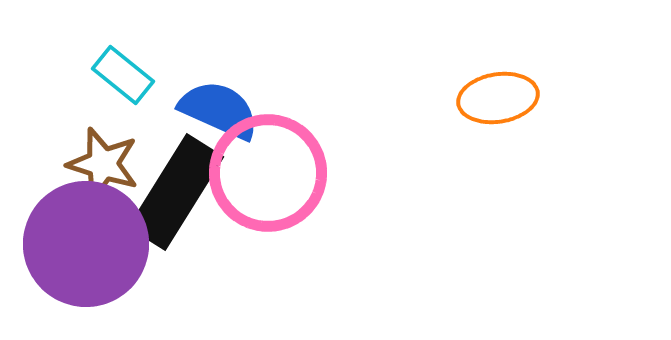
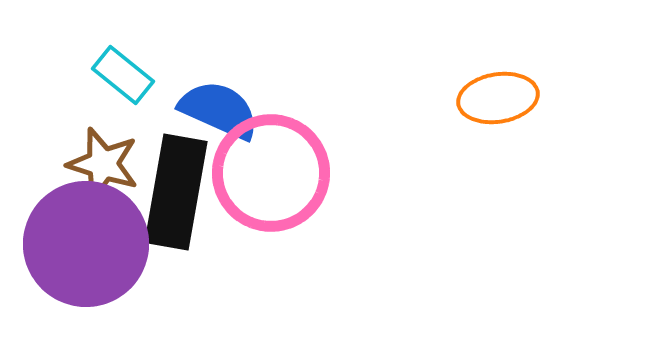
pink circle: moved 3 px right
black rectangle: rotated 22 degrees counterclockwise
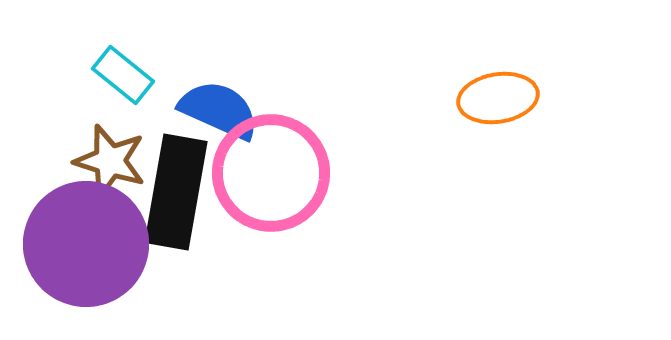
brown star: moved 7 px right, 3 px up
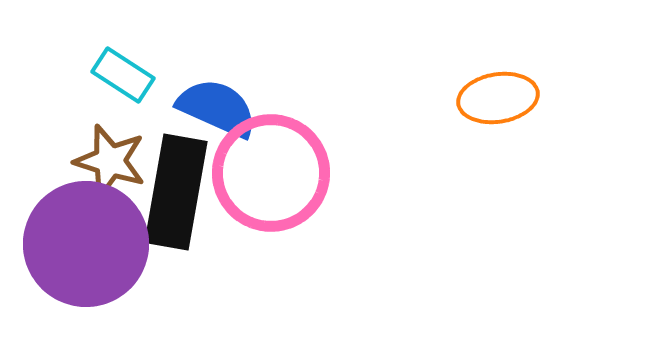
cyan rectangle: rotated 6 degrees counterclockwise
blue semicircle: moved 2 px left, 2 px up
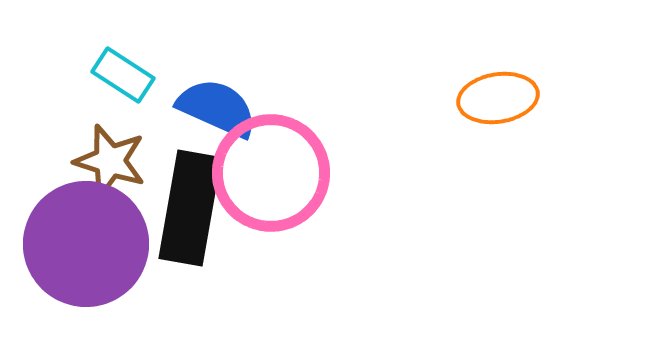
black rectangle: moved 14 px right, 16 px down
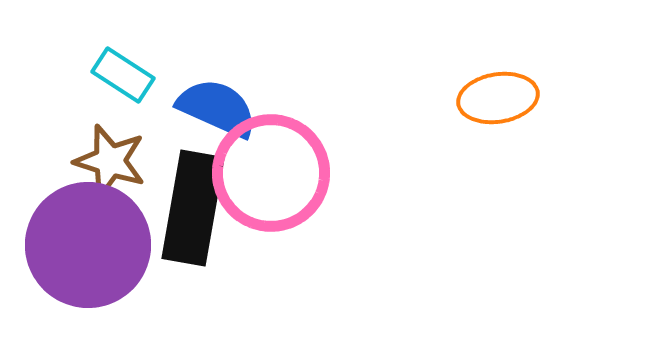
black rectangle: moved 3 px right
purple circle: moved 2 px right, 1 px down
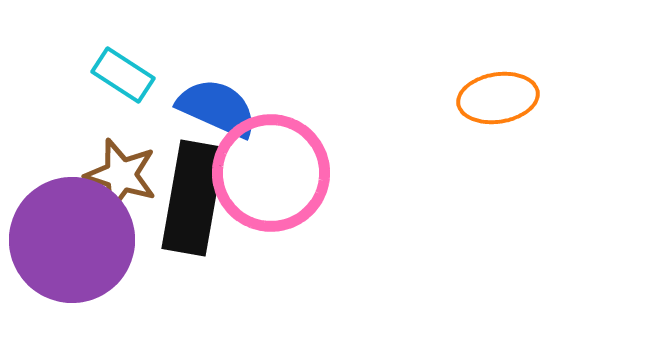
brown star: moved 11 px right, 14 px down
black rectangle: moved 10 px up
purple circle: moved 16 px left, 5 px up
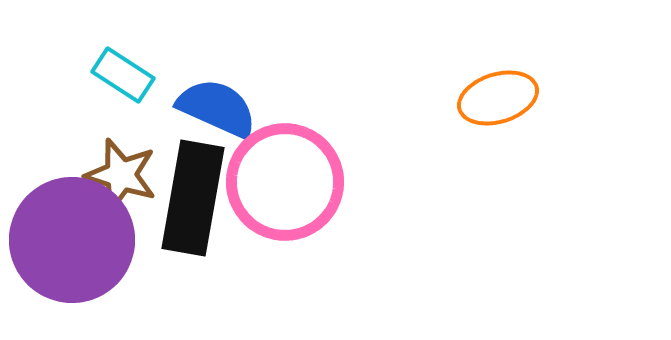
orange ellipse: rotated 8 degrees counterclockwise
pink circle: moved 14 px right, 9 px down
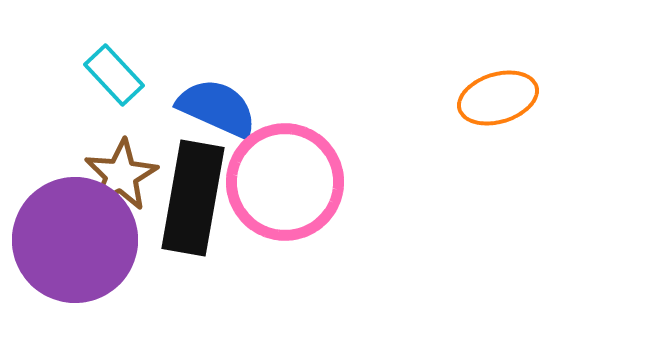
cyan rectangle: moved 9 px left; rotated 14 degrees clockwise
brown star: rotated 26 degrees clockwise
purple circle: moved 3 px right
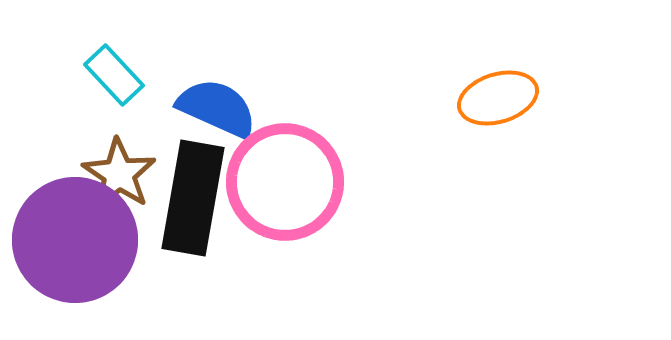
brown star: moved 2 px left, 1 px up; rotated 10 degrees counterclockwise
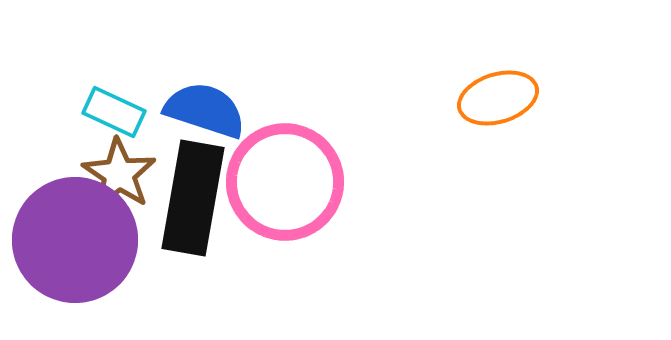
cyan rectangle: moved 37 px down; rotated 22 degrees counterclockwise
blue semicircle: moved 12 px left, 2 px down; rotated 6 degrees counterclockwise
